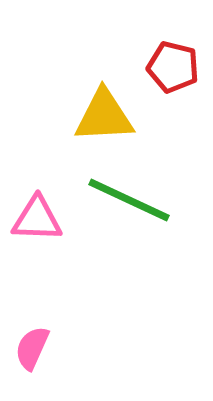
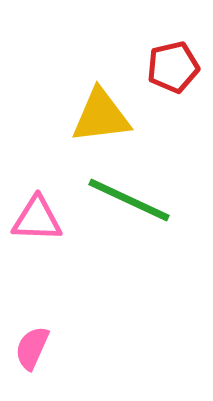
red pentagon: rotated 27 degrees counterclockwise
yellow triangle: moved 3 px left; rotated 4 degrees counterclockwise
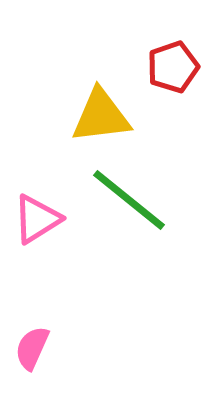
red pentagon: rotated 6 degrees counterclockwise
green line: rotated 14 degrees clockwise
pink triangle: rotated 34 degrees counterclockwise
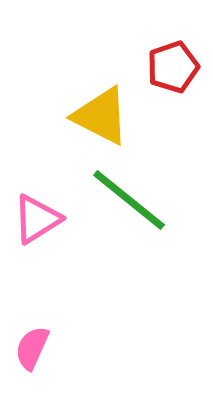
yellow triangle: rotated 34 degrees clockwise
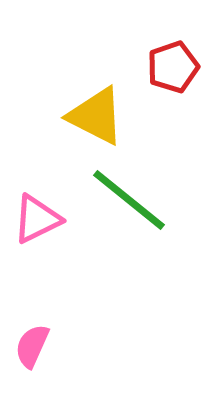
yellow triangle: moved 5 px left
pink triangle: rotated 6 degrees clockwise
pink semicircle: moved 2 px up
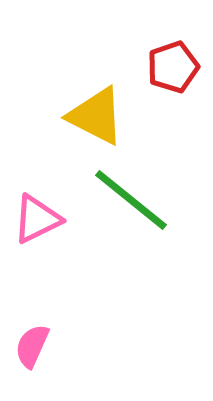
green line: moved 2 px right
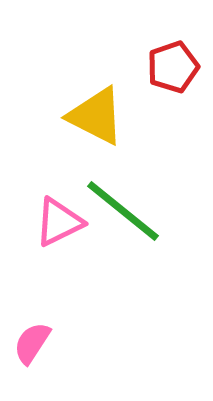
green line: moved 8 px left, 11 px down
pink triangle: moved 22 px right, 3 px down
pink semicircle: moved 3 px up; rotated 9 degrees clockwise
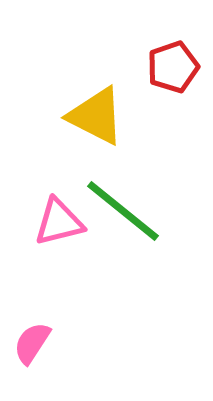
pink triangle: rotated 12 degrees clockwise
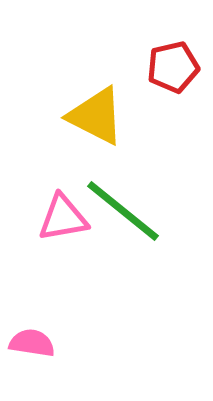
red pentagon: rotated 6 degrees clockwise
pink triangle: moved 4 px right, 4 px up; rotated 4 degrees clockwise
pink semicircle: rotated 66 degrees clockwise
